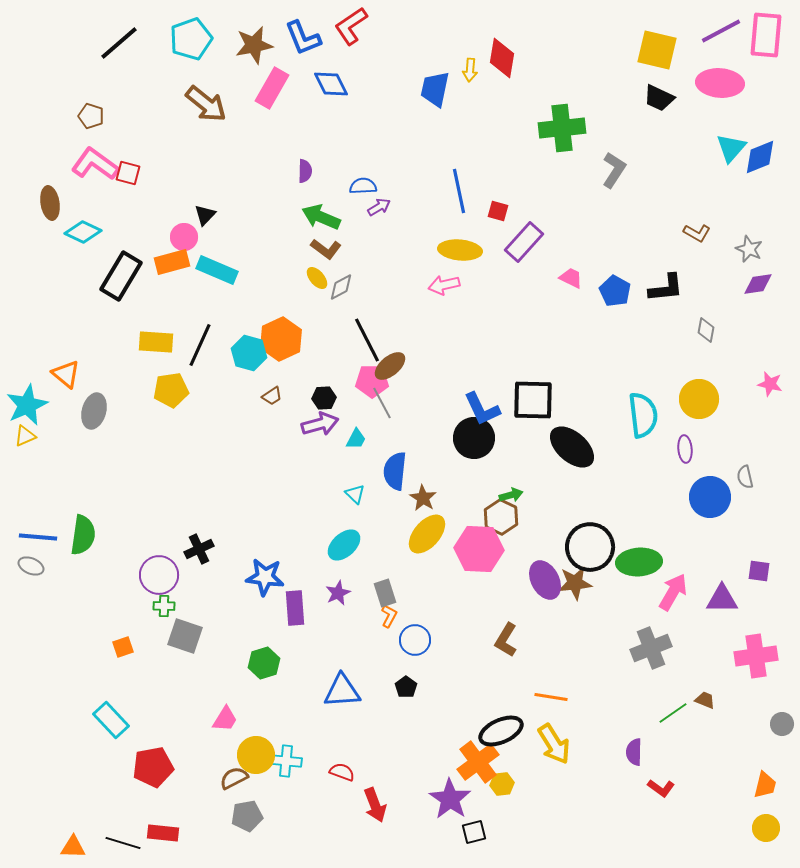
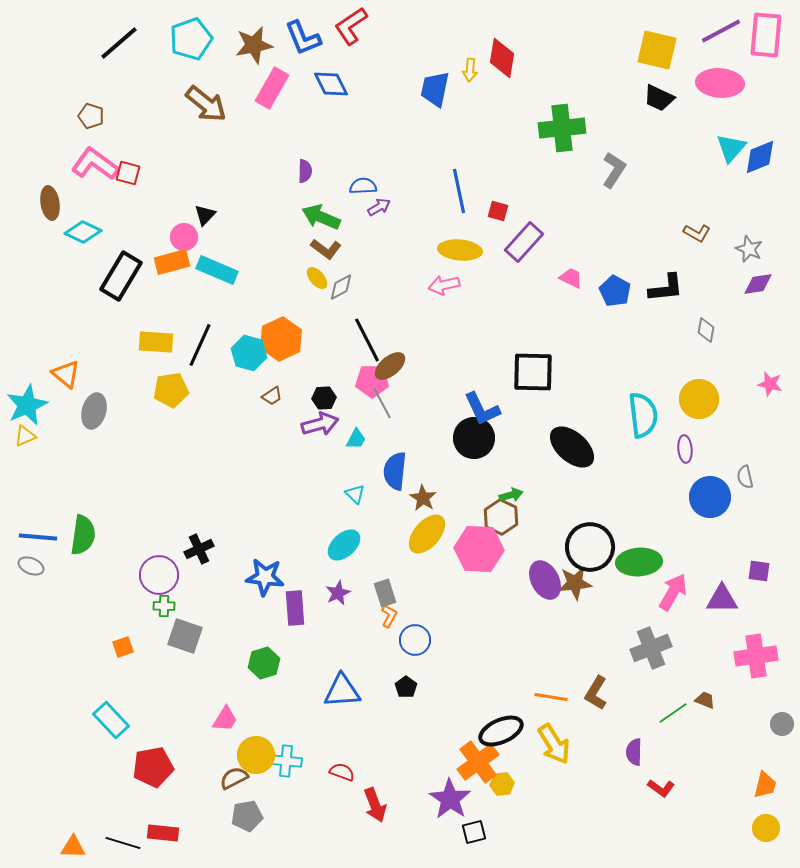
black square at (533, 400): moved 28 px up
brown L-shape at (506, 640): moved 90 px right, 53 px down
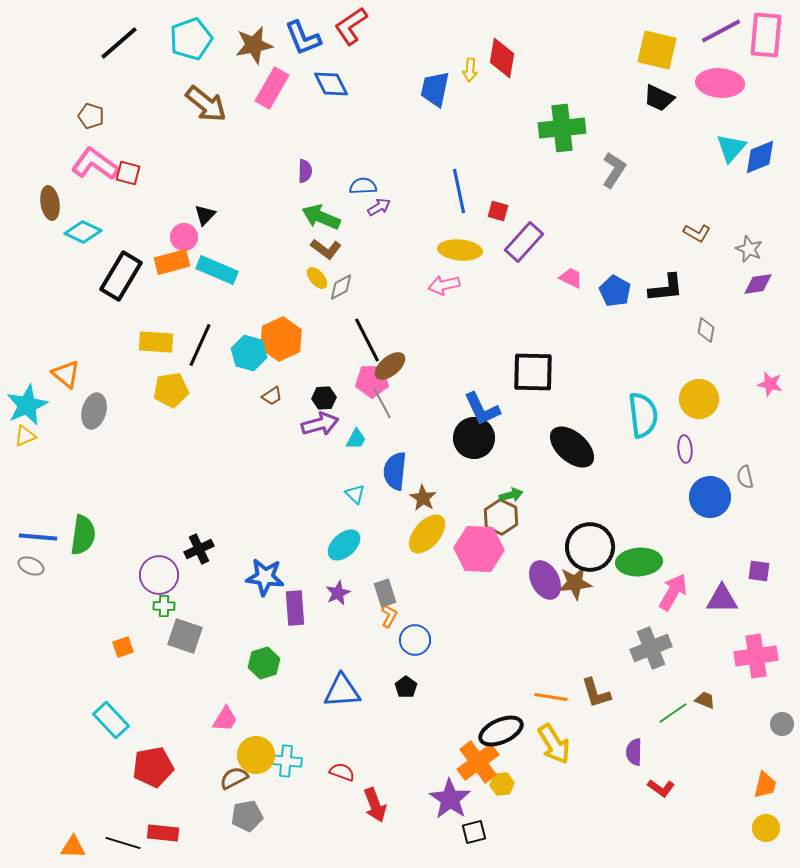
brown L-shape at (596, 693): rotated 48 degrees counterclockwise
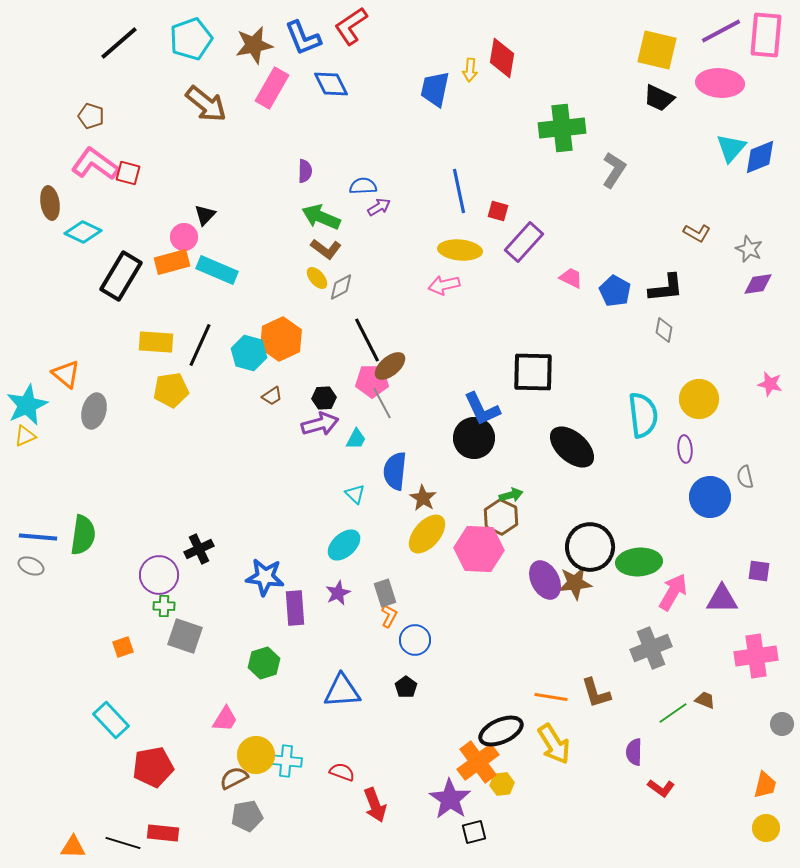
gray diamond at (706, 330): moved 42 px left
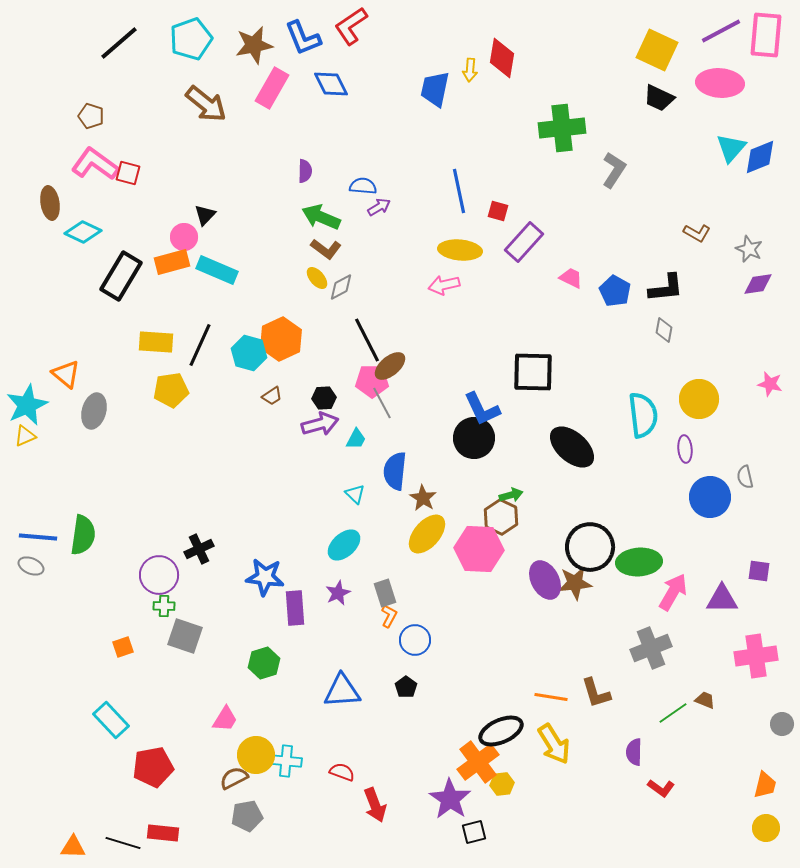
yellow square at (657, 50): rotated 12 degrees clockwise
blue semicircle at (363, 186): rotated 8 degrees clockwise
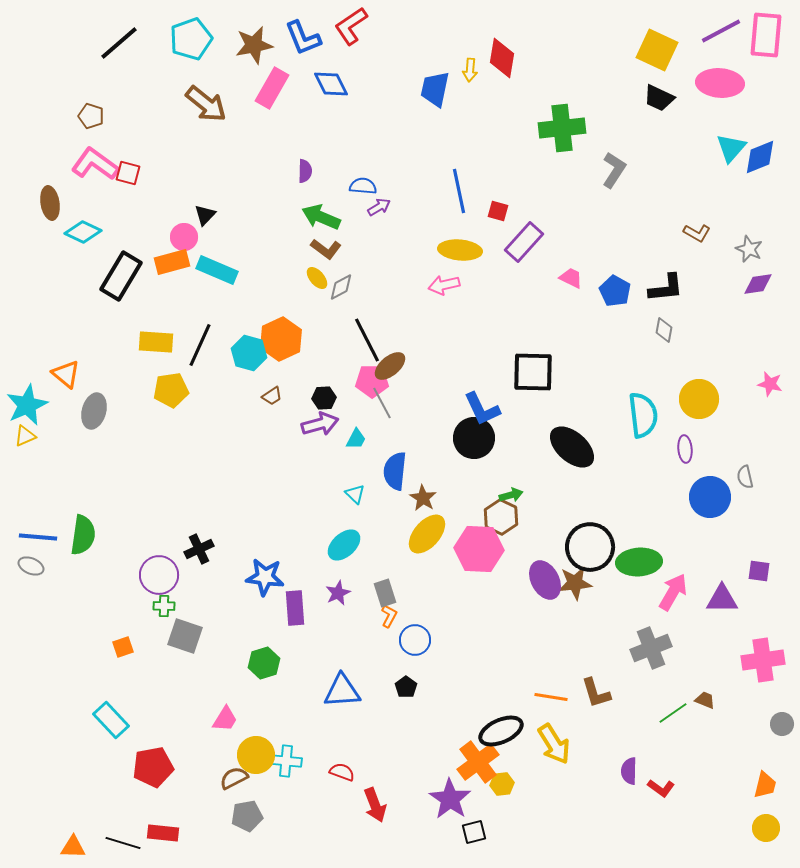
pink cross at (756, 656): moved 7 px right, 4 px down
purple semicircle at (634, 752): moved 5 px left, 19 px down
